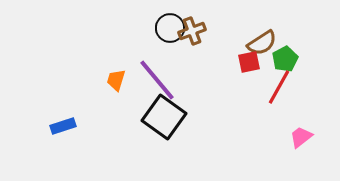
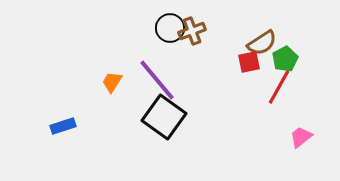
orange trapezoid: moved 4 px left, 2 px down; rotated 15 degrees clockwise
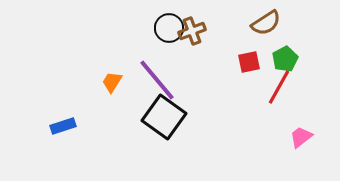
black circle: moved 1 px left
brown semicircle: moved 4 px right, 20 px up
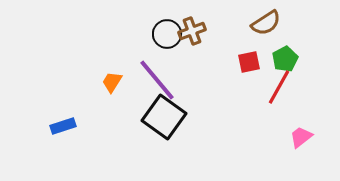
black circle: moved 2 px left, 6 px down
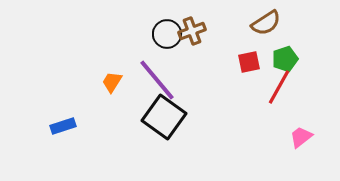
green pentagon: rotated 10 degrees clockwise
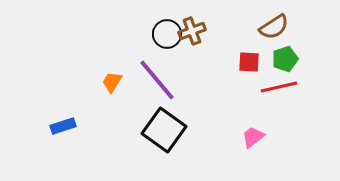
brown semicircle: moved 8 px right, 4 px down
red square: rotated 15 degrees clockwise
red line: rotated 48 degrees clockwise
black square: moved 13 px down
pink trapezoid: moved 48 px left
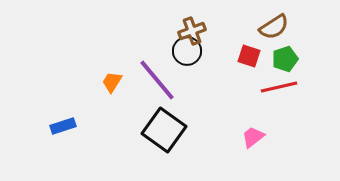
black circle: moved 20 px right, 17 px down
red square: moved 6 px up; rotated 15 degrees clockwise
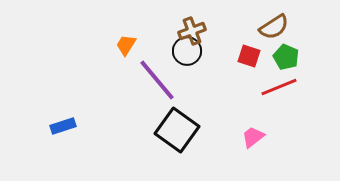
green pentagon: moved 1 px right, 2 px up; rotated 30 degrees counterclockwise
orange trapezoid: moved 14 px right, 37 px up
red line: rotated 9 degrees counterclockwise
black square: moved 13 px right
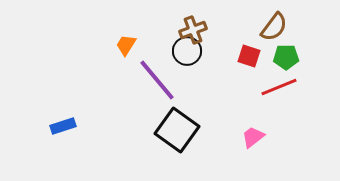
brown semicircle: rotated 20 degrees counterclockwise
brown cross: moved 1 px right, 1 px up
green pentagon: rotated 25 degrees counterclockwise
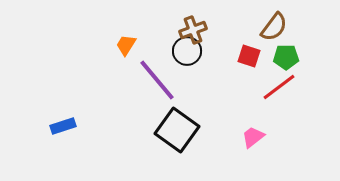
red line: rotated 15 degrees counterclockwise
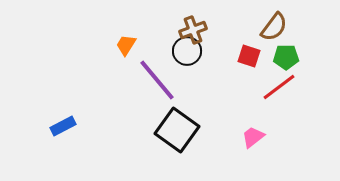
blue rectangle: rotated 10 degrees counterclockwise
